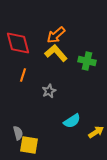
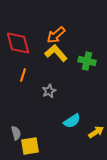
gray semicircle: moved 2 px left
yellow square: moved 1 px right, 1 px down; rotated 18 degrees counterclockwise
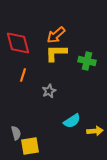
yellow L-shape: rotated 50 degrees counterclockwise
yellow arrow: moved 1 px left, 1 px up; rotated 28 degrees clockwise
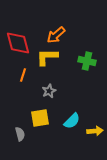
yellow L-shape: moved 9 px left, 4 px down
cyan semicircle: rotated 12 degrees counterclockwise
gray semicircle: moved 4 px right, 1 px down
yellow square: moved 10 px right, 28 px up
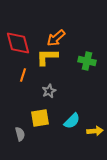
orange arrow: moved 3 px down
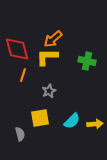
orange arrow: moved 3 px left, 1 px down
red diamond: moved 1 px left, 6 px down
yellow arrow: moved 7 px up
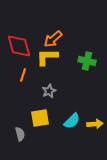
red diamond: moved 2 px right, 3 px up
